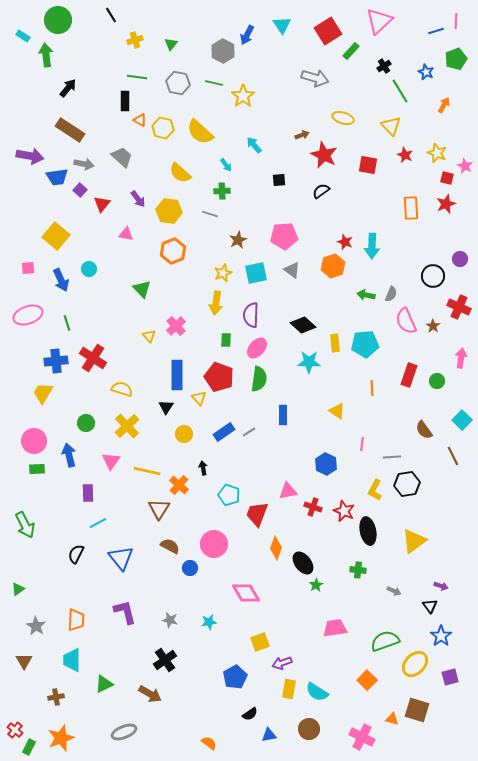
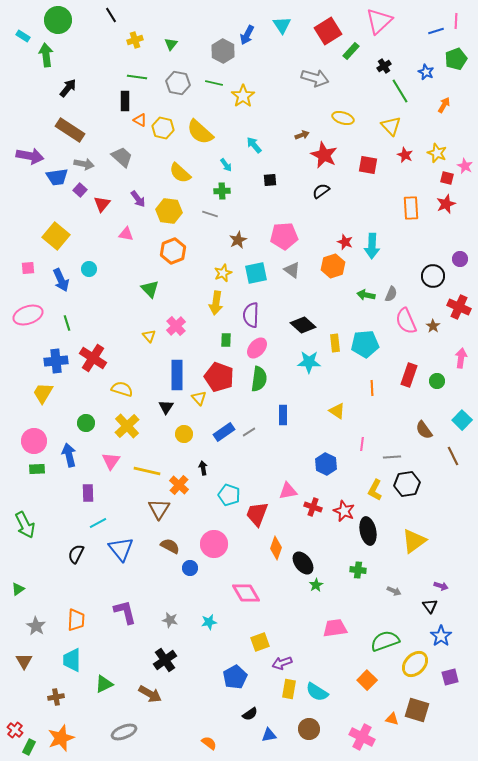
black square at (279, 180): moved 9 px left
green triangle at (142, 289): moved 8 px right
blue triangle at (121, 558): moved 9 px up
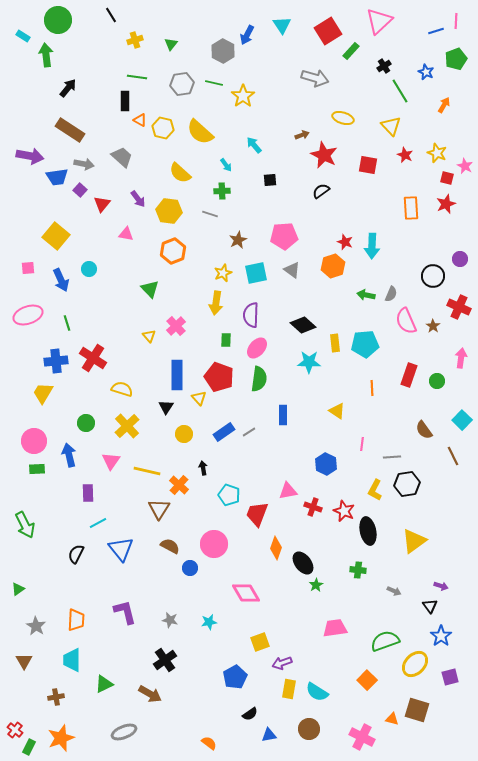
gray hexagon at (178, 83): moved 4 px right, 1 px down; rotated 20 degrees counterclockwise
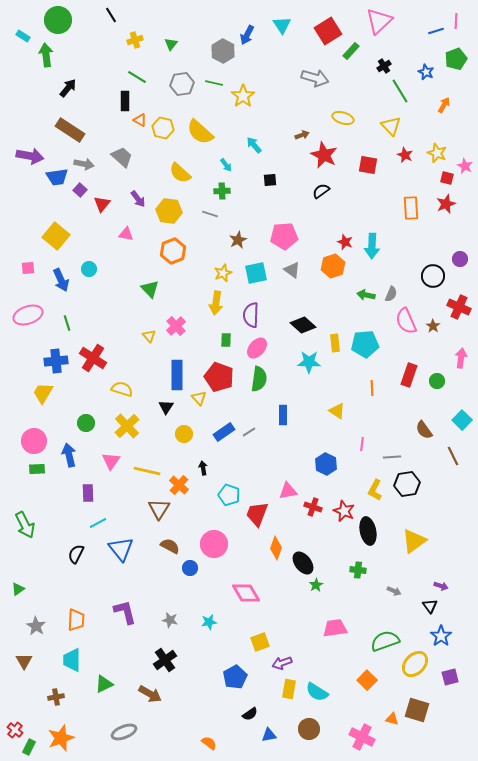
green line at (137, 77): rotated 24 degrees clockwise
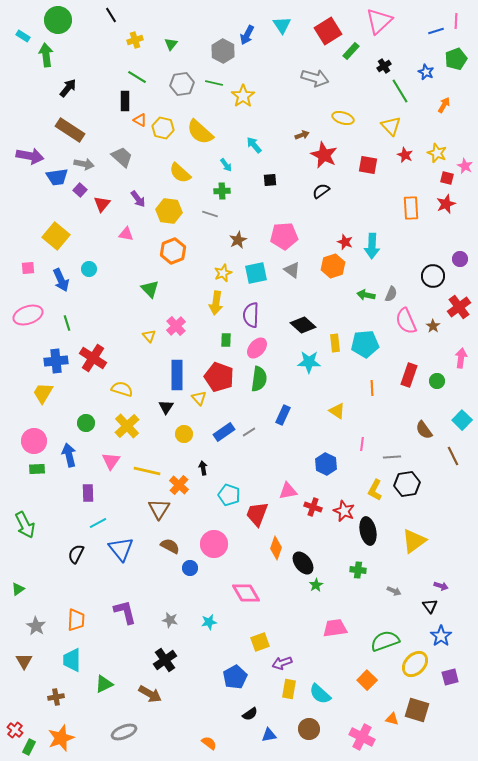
red cross at (459, 307): rotated 30 degrees clockwise
blue rectangle at (283, 415): rotated 24 degrees clockwise
cyan semicircle at (317, 692): moved 3 px right, 2 px down; rotated 10 degrees clockwise
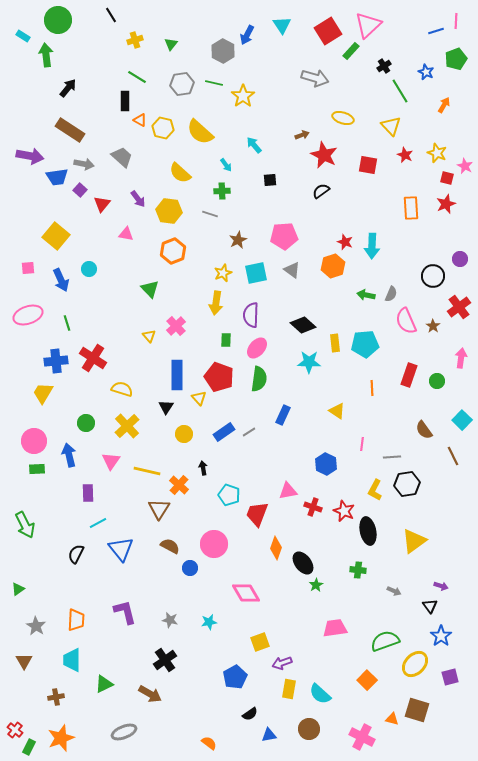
pink triangle at (379, 21): moved 11 px left, 4 px down
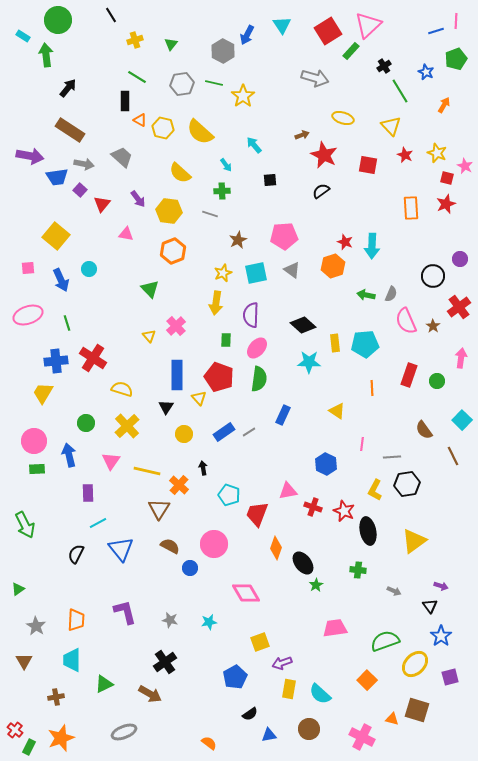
black cross at (165, 660): moved 2 px down
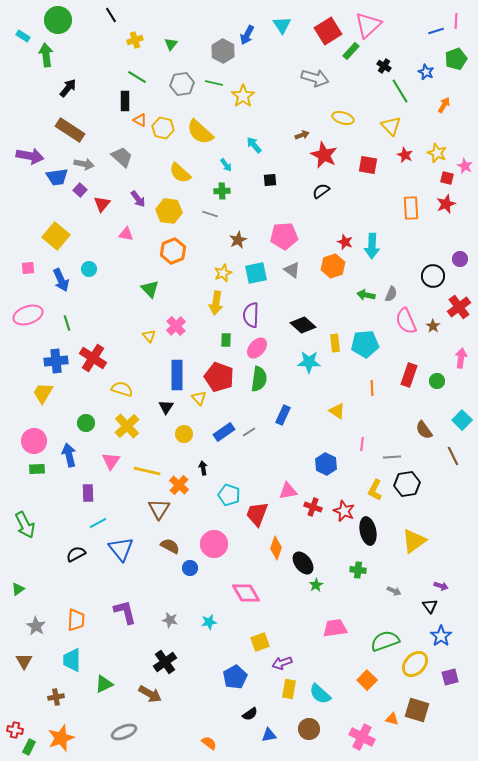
black cross at (384, 66): rotated 24 degrees counterclockwise
black semicircle at (76, 554): rotated 36 degrees clockwise
red cross at (15, 730): rotated 28 degrees counterclockwise
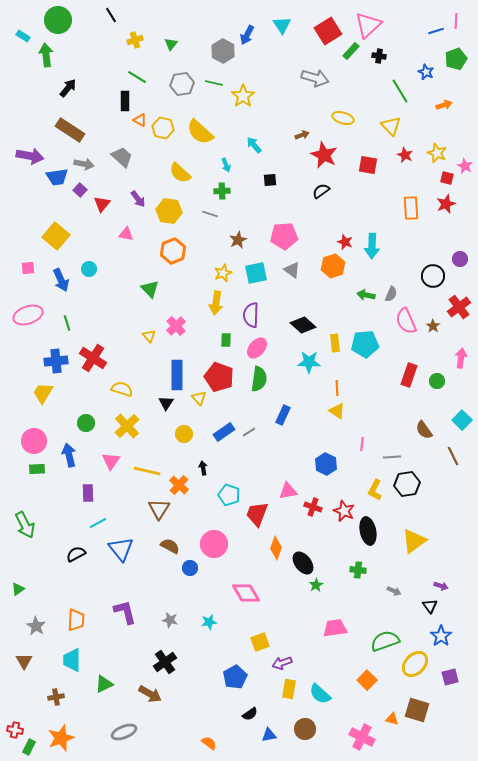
black cross at (384, 66): moved 5 px left, 10 px up; rotated 24 degrees counterclockwise
orange arrow at (444, 105): rotated 42 degrees clockwise
cyan arrow at (226, 165): rotated 16 degrees clockwise
orange line at (372, 388): moved 35 px left
black triangle at (166, 407): moved 4 px up
brown circle at (309, 729): moved 4 px left
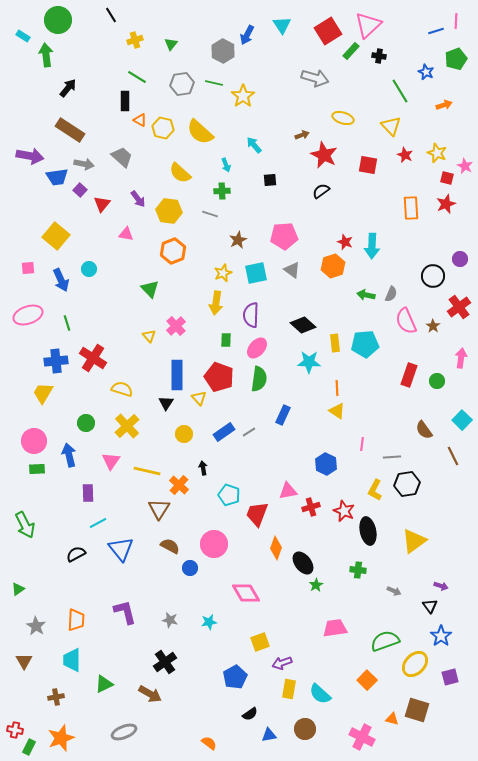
red cross at (313, 507): moved 2 px left; rotated 36 degrees counterclockwise
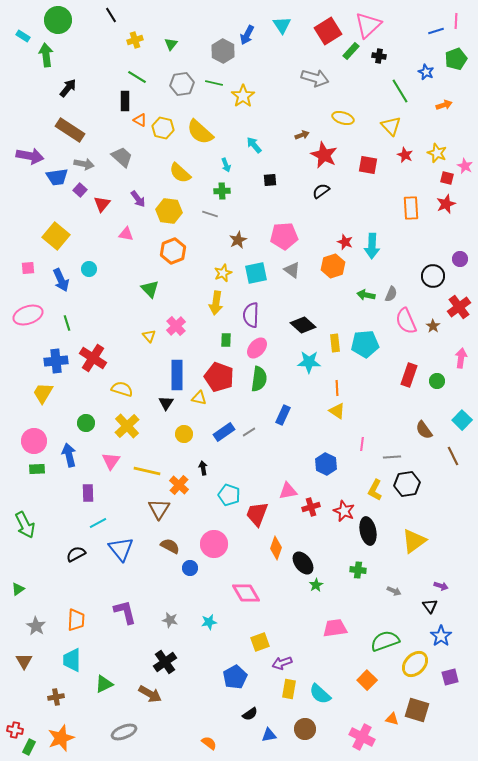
yellow triangle at (199, 398): rotated 35 degrees counterclockwise
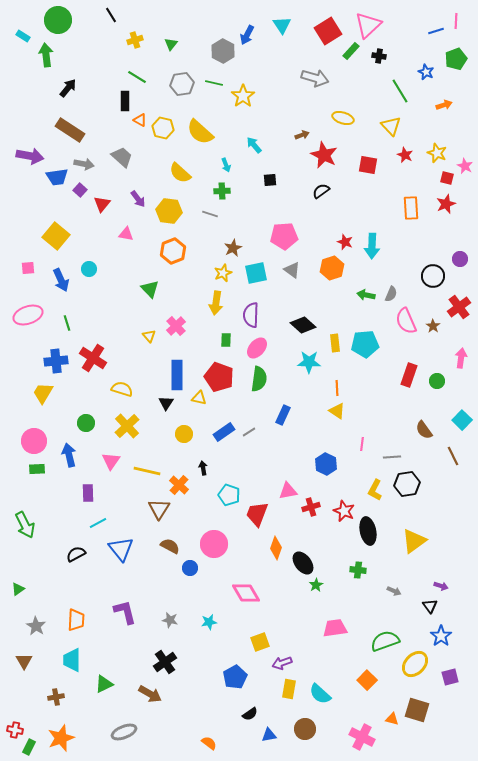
brown star at (238, 240): moved 5 px left, 8 px down
orange hexagon at (333, 266): moved 1 px left, 2 px down
